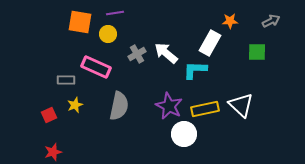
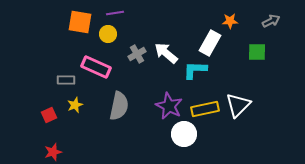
white triangle: moved 3 px left; rotated 32 degrees clockwise
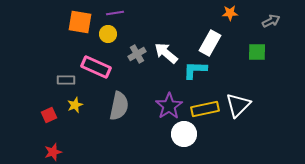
orange star: moved 8 px up
purple star: rotated 12 degrees clockwise
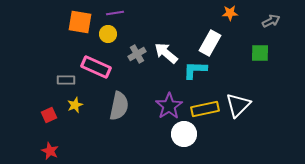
green square: moved 3 px right, 1 px down
red star: moved 3 px left, 1 px up; rotated 30 degrees counterclockwise
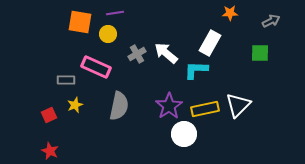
cyan L-shape: moved 1 px right
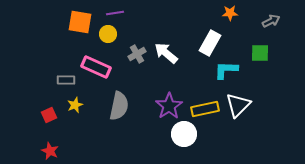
cyan L-shape: moved 30 px right
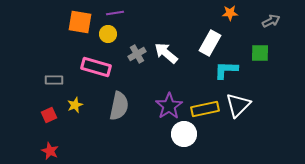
pink rectangle: rotated 8 degrees counterclockwise
gray rectangle: moved 12 px left
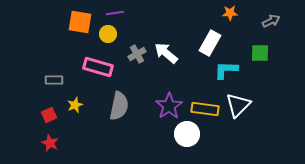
pink rectangle: moved 2 px right
yellow rectangle: rotated 20 degrees clockwise
white circle: moved 3 px right
red star: moved 8 px up
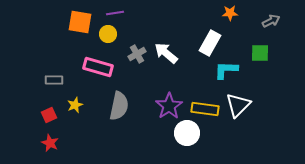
white circle: moved 1 px up
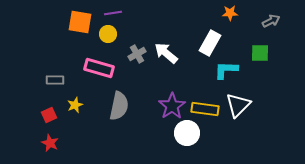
purple line: moved 2 px left
pink rectangle: moved 1 px right, 1 px down
gray rectangle: moved 1 px right
purple star: moved 3 px right
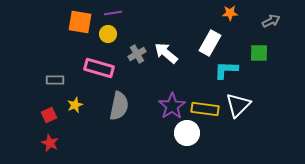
green square: moved 1 px left
